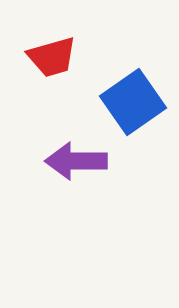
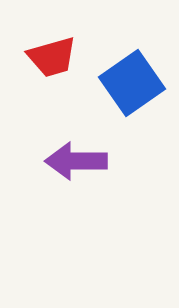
blue square: moved 1 px left, 19 px up
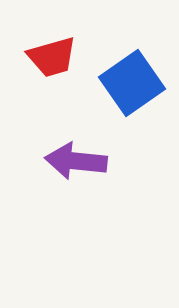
purple arrow: rotated 6 degrees clockwise
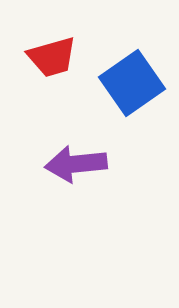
purple arrow: moved 3 px down; rotated 12 degrees counterclockwise
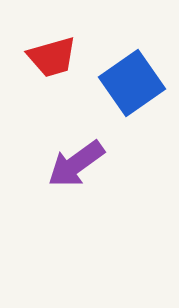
purple arrow: rotated 30 degrees counterclockwise
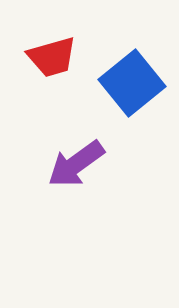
blue square: rotated 4 degrees counterclockwise
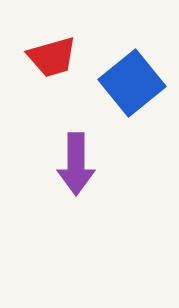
purple arrow: rotated 54 degrees counterclockwise
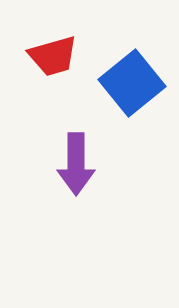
red trapezoid: moved 1 px right, 1 px up
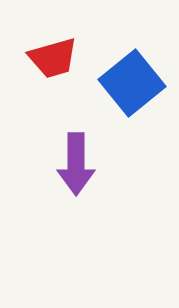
red trapezoid: moved 2 px down
